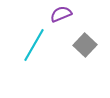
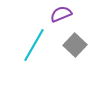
gray square: moved 10 px left
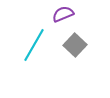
purple semicircle: moved 2 px right
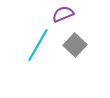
cyan line: moved 4 px right
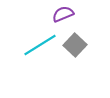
cyan line: moved 2 px right; rotated 28 degrees clockwise
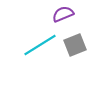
gray square: rotated 25 degrees clockwise
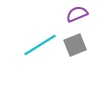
purple semicircle: moved 14 px right
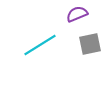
gray square: moved 15 px right, 1 px up; rotated 10 degrees clockwise
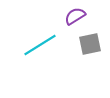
purple semicircle: moved 2 px left, 2 px down; rotated 10 degrees counterclockwise
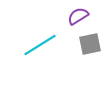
purple semicircle: moved 3 px right
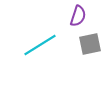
purple semicircle: rotated 140 degrees clockwise
